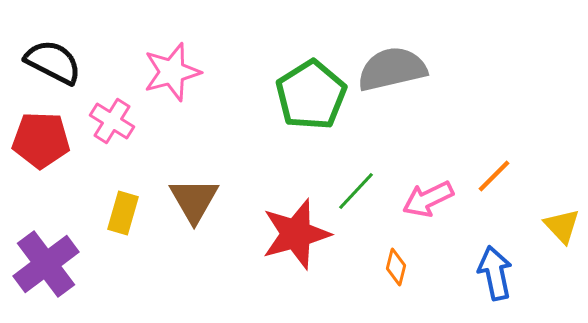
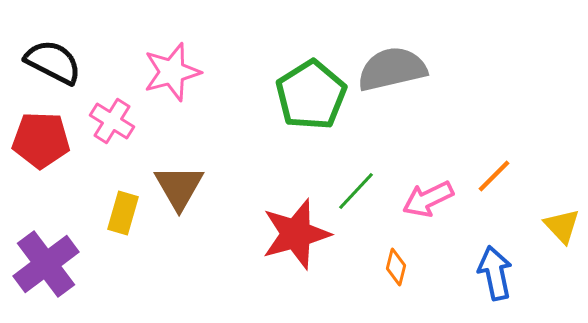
brown triangle: moved 15 px left, 13 px up
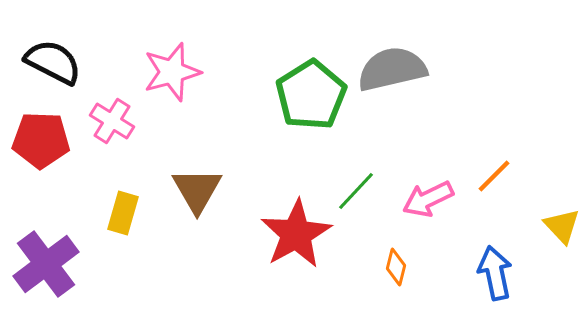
brown triangle: moved 18 px right, 3 px down
red star: rotated 14 degrees counterclockwise
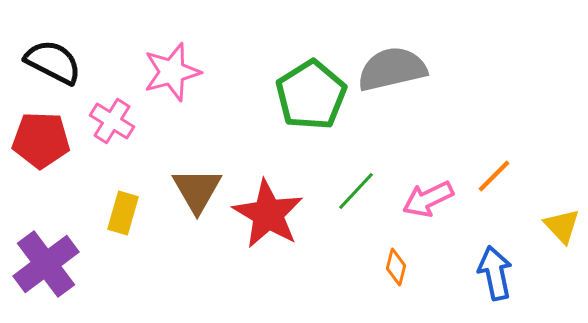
red star: moved 28 px left, 20 px up; rotated 12 degrees counterclockwise
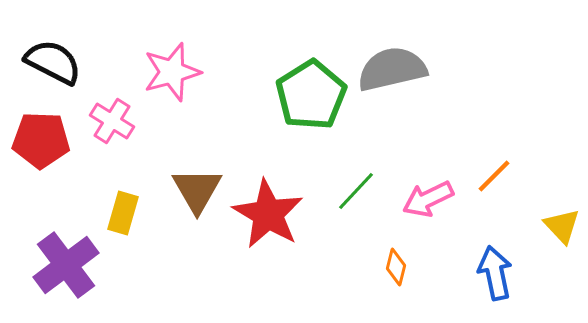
purple cross: moved 20 px right, 1 px down
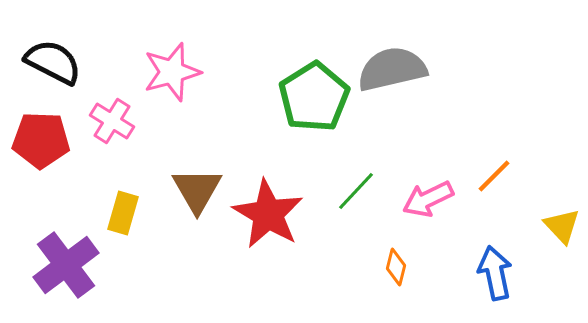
green pentagon: moved 3 px right, 2 px down
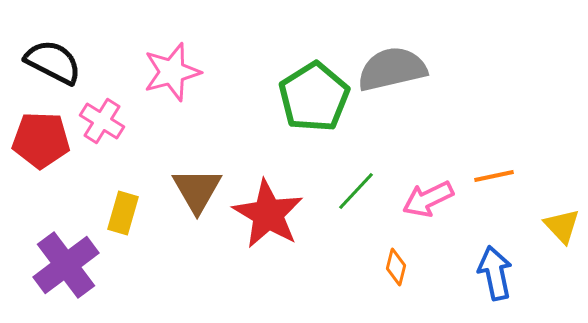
pink cross: moved 10 px left
orange line: rotated 33 degrees clockwise
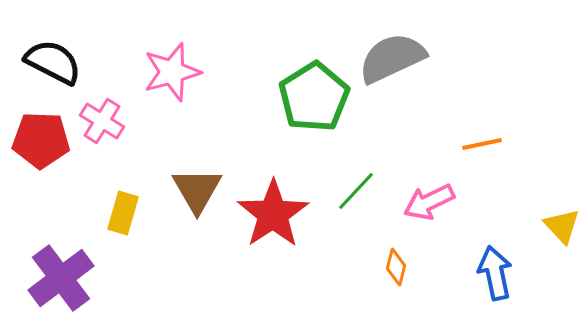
gray semicircle: moved 11 px up; rotated 12 degrees counterclockwise
orange line: moved 12 px left, 32 px up
pink arrow: moved 1 px right, 3 px down
red star: moved 5 px right; rotated 8 degrees clockwise
purple cross: moved 5 px left, 13 px down
